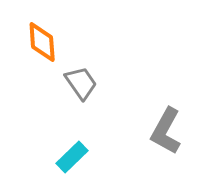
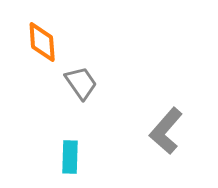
gray L-shape: rotated 12 degrees clockwise
cyan rectangle: moved 2 px left; rotated 44 degrees counterclockwise
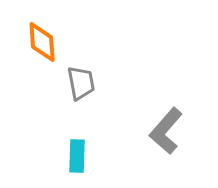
gray trapezoid: rotated 24 degrees clockwise
cyan rectangle: moved 7 px right, 1 px up
